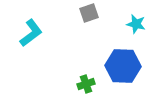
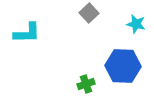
gray square: rotated 24 degrees counterclockwise
cyan L-shape: moved 4 px left; rotated 36 degrees clockwise
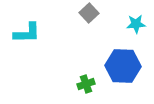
cyan star: rotated 18 degrees counterclockwise
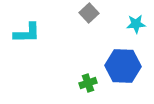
green cross: moved 2 px right, 1 px up
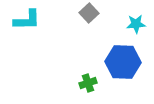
cyan L-shape: moved 13 px up
blue hexagon: moved 4 px up
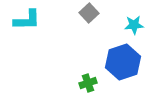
cyan star: moved 2 px left, 1 px down
blue hexagon: rotated 20 degrees counterclockwise
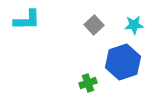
gray square: moved 5 px right, 12 px down
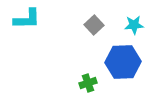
cyan L-shape: moved 1 px up
blue hexagon: rotated 16 degrees clockwise
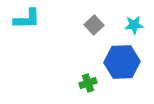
blue hexagon: moved 1 px left
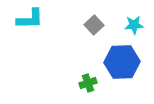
cyan L-shape: moved 3 px right
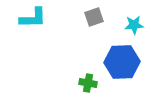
cyan L-shape: moved 3 px right, 1 px up
gray square: moved 8 px up; rotated 24 degrees clockwise
green cross: rotated 30 degrees clockwise
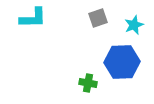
gray square: moved 4 px right, 1 px down
cyan star: rotated 18 degrees counterclockwise
